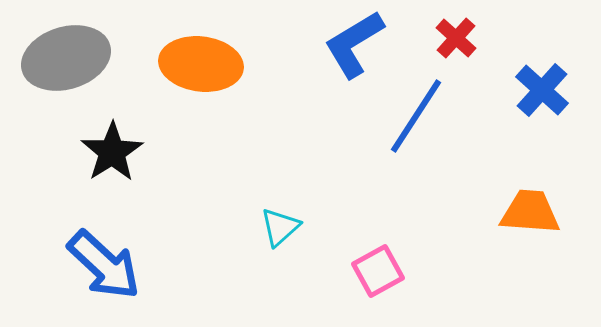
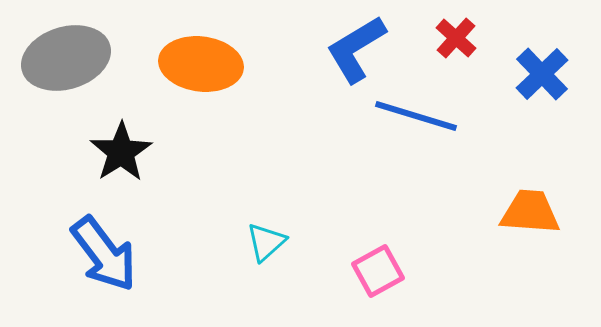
blue L-shape: moved 2 px right, 5 px down
blue cross: moved 16 px up; rotated 4 degrees clockwise
blue line: rotated 74 degrees clockwise
black star: moved 9 px right
cyan triangle: moved 14 px left, 15 px down
blue arrow: moved 11 px up; rotated 10 degrees clockwise
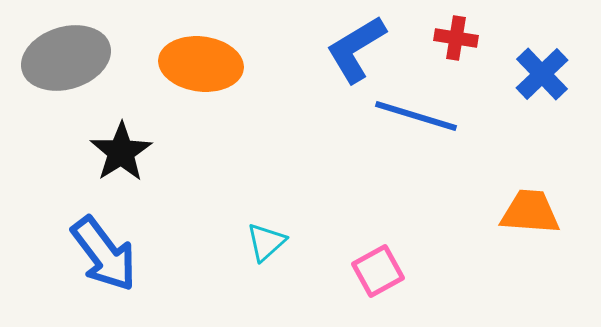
red cross: rotated 33 degrees counterclockwise
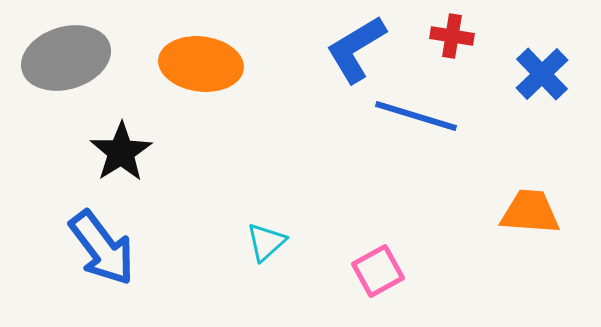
red cross: moved 4 px left, 2 px up
blue arrow: moved 2 px left, 6 px up
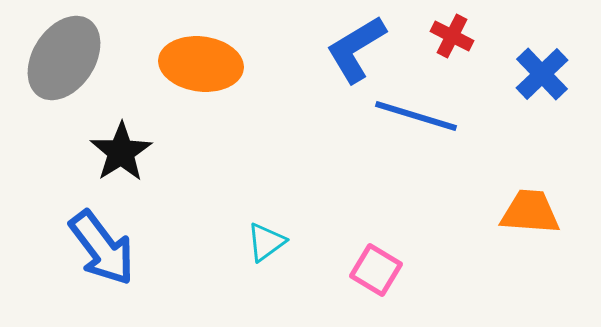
red cross: rotated 18 degrees clockwise
gray ellipse: moved 2 px left; rotated 40 degrees counterclockwise
cyan triangle: rotated 6 degrees clockwise
pink square: moved 2 px left, 1 px up; rotated 30 degrees counterclockwise
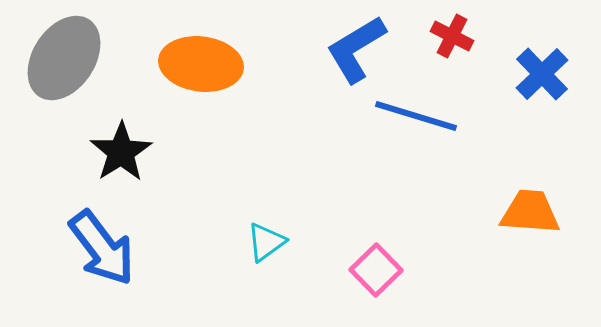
pink square: rotated 15 degrees clockwise
